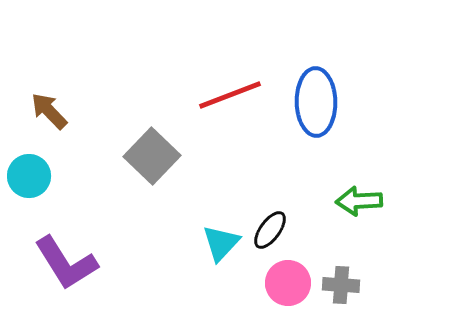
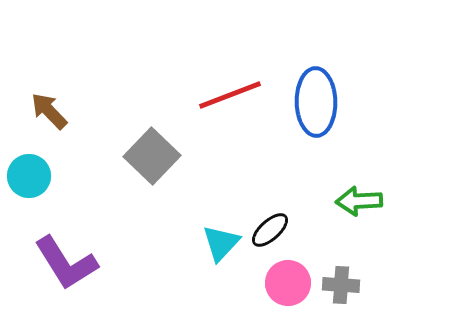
black ellipse: rotated 12 degrees clockwise
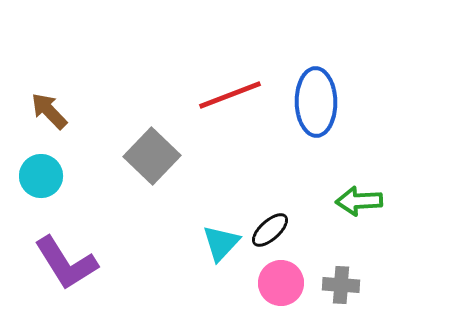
cyan circle: moved 12 px right
pink circle: moved 7 px left
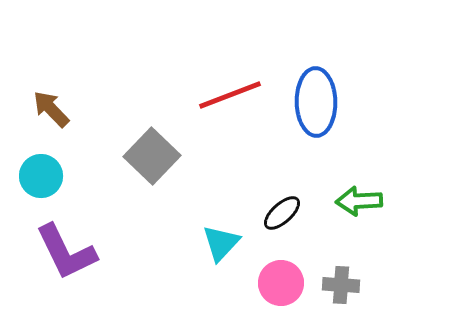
brown arrow: moved 2 px right, 2 px up
black ellipse: moved 12 px right, 17 px up
purple L-shape: moved 11 px up; rotated 6 degrees clockwise
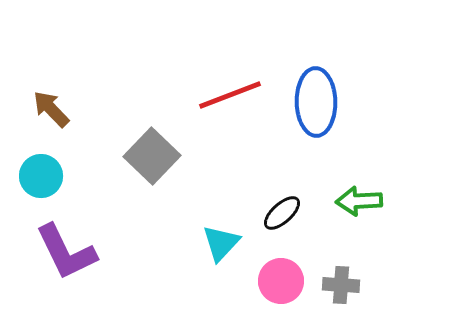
pink circle: moved 2 px up
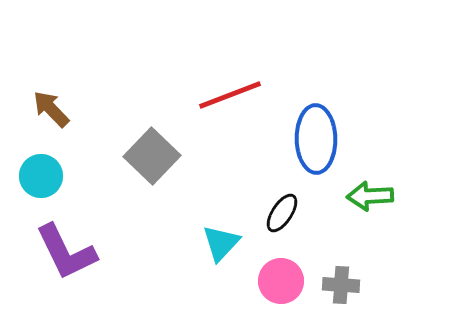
blue ellipse: moved 37 px down
green arrow: moved 11 px right, 5 px up
black ellipse: rotated 15 degrees counterclockwise
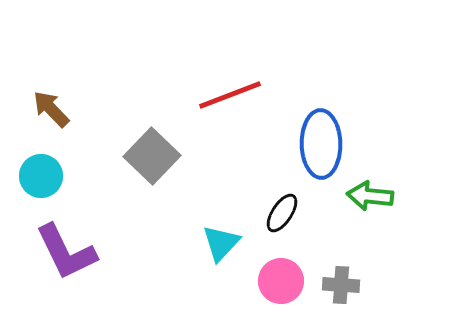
blue ellipse: moved 5 px right, 5 px down
green arrow: rotated 9 degrees clockwise
